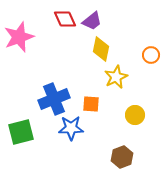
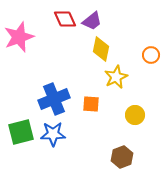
blue star: moved 18 px left, 6 px down
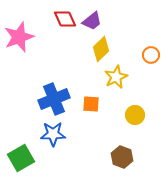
yellow diamond: rotated 35 degrees clockwise
green square: moved 26 px down; rotated 16 degrees counterclockwise
brown hexagon: rotated 20 degrees counterclockwise
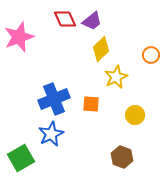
blue star: moved 2 px left; rotated 25 degrees counterclockwise
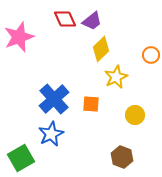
blue cross: rotated 20 degrees counterclockwise
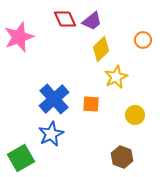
orange circle: moved 8 px left, 15 px up
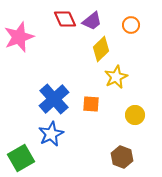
orange circle: moved 12 px left, 15 px up
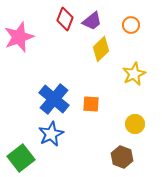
red diamond: rotated 45 degrees clockwise
yellow star: moved 18 px right, 3 px up
blue cross: rotated 8 degrees counterclockwise
yellow circle: moved 9 px down
green square: rotated 8 degrees counterclockwise
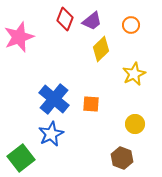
brown hexagon: moved 1 px down
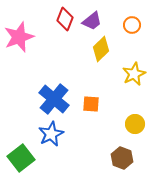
orange circle: moved 1 px right
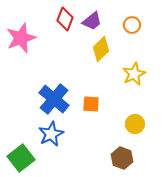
pink star: moved 2 px right, 1 px down
